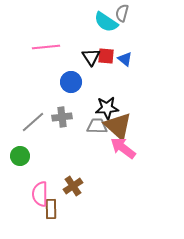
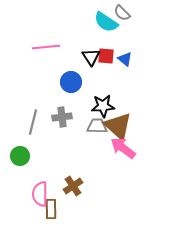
gray semicircle: rotated 60 degrees counterclockwise
black star: moved 4 px left, 2 px up
gray line: rotated 35 degrees counterclockwise
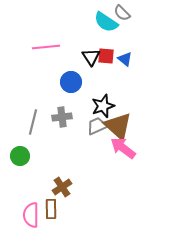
black star: rotated 15 degrees counterclockwise
gray trapezoid: rotated 25 degrees counterclockwise
brown cross: moved 11 px left, 1 px down
pink semicircle: moved 9 px left, 21 px down
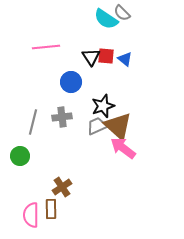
cyan semicircle: moved 3 px up
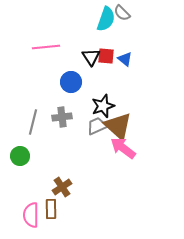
cyan semicircle: rotated 105 degrees counterclockwise
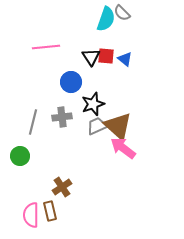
black star: moved 10 px left, 2 px up
brown rectangle: moved 1 px left, 2 px down; rotated 12 degrees counterclockwise
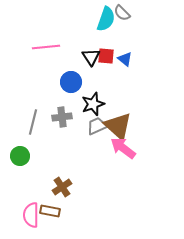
brown rectangle: rotated 66 degrees counterclockwise
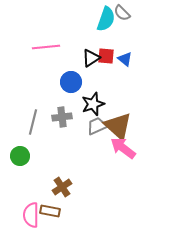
black triangle: moved 1 px down; rotated 30 degrees clockwise
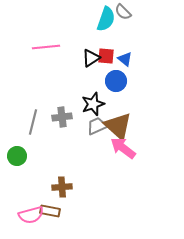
gray semicircle: moved 1 px right, 1 px up
blue circle: moved 45 px right, 1 px up
green circle: moved 3 px left
brown cross: rotated 30 degrees clockwise
pink semicircle: rotated 105 degrees counterclockwise
